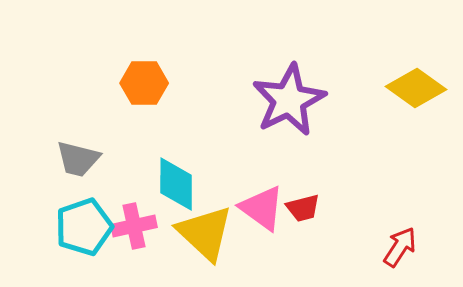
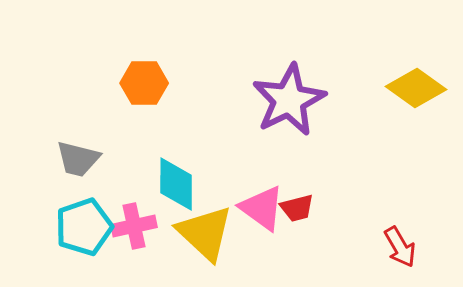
red trapezoid: moved 6 px left
red arrow: rotated 117 degrees clockwise
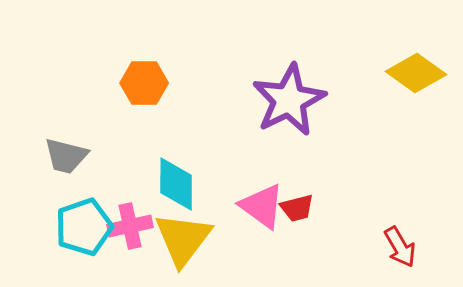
yellow diamond: moved 15 px up
gray trapezoid: moved 12 px left, 3 px up
pink triangle: moved 2 px up
pink cross: moved 4 px left
yellow triangle: moved 22 px left, 6 px down; rotated 24 degrees clockwise
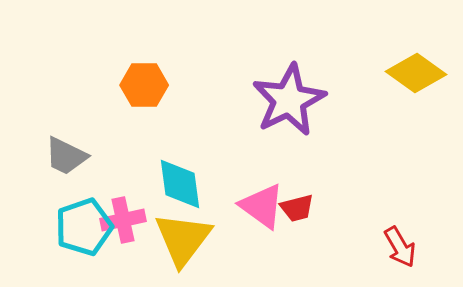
orange hexagon: moved 2 px down
gray trapezoid: rotated 12 degrees clockwise
cyan diamond: moved 4 px right; rotated 8 degrees counterclockwise
pink cross: moved 7 px left, 6 px up
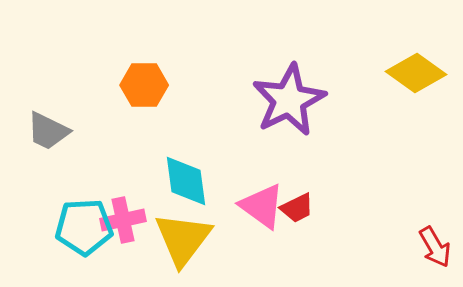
gray trapezoid: moved 18 px left, 25 px up
cyan diamond: moved 6 px right, 3 px up
red trapezoid: rotated 12 degrees counterclockwise
cyan pentagon: rotated 16 degrees clockwise
red arrow: moved 35 px right
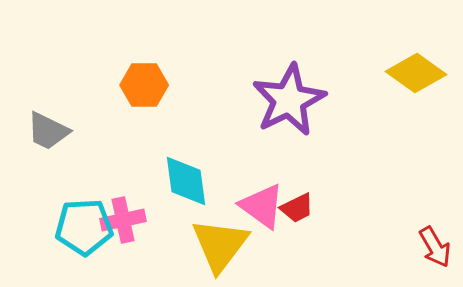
yellow triangle: moved 37 px right, 6 px down
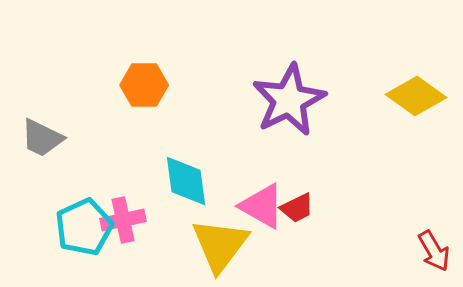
yellow diamond: moved 23 px down
gray trapezoid: moved 6 px left, 7 px down
pink triangle: rotated 6 degrees counterclockwise
cyan pentagon: rotated 22 degrees counterclockwise
red arrow: moved 1 px left, 4 px down
